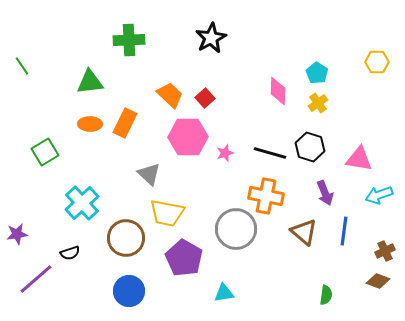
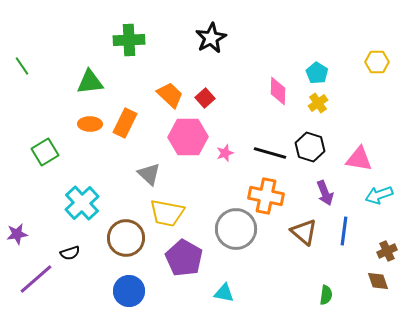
brown cross: moved 2 px right
brown diamond: rotated 50 degrees clockwise
cyan triangle: rotated 20 degrees clockwise
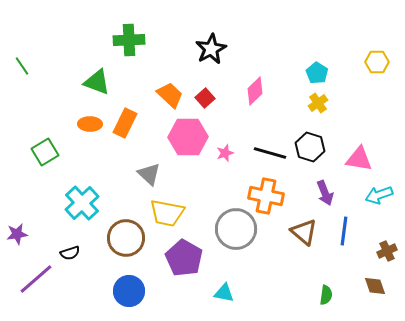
black star: moved 11 px down
green triangle: moved 7 px right; rotated 28 degrees clockwise
pink diamond: moved 23 px left; rotated 44 degrees clockwise
brown diamond: moved 3 px left, 5 px down
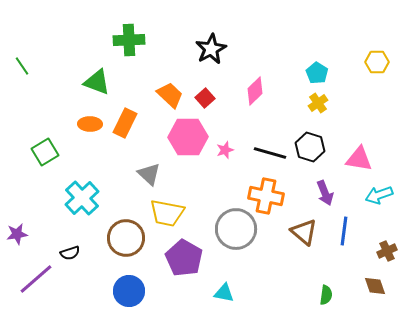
pink star: moved 3 px up
cyan cross: moved 5 px up
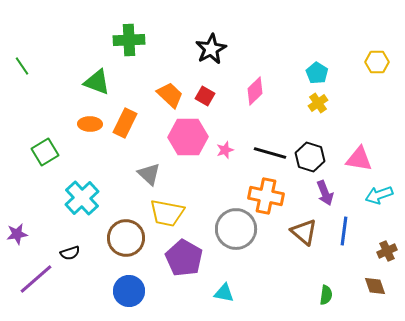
red square: moved 2 px up; rotated 18 degrees counterclockwise
black hexagon: moved 10 px down
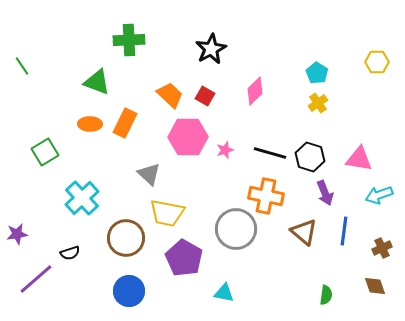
brown cross: moved 5 px left, 3 px up
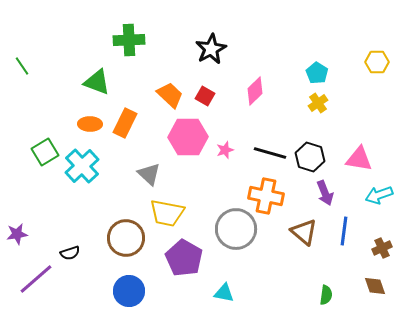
cyan cross: moved 32 px up
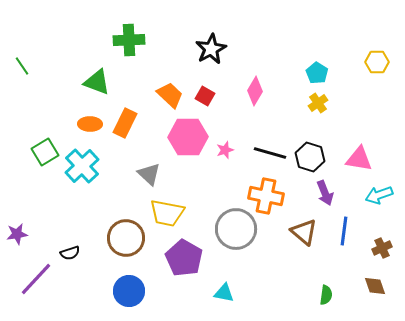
pink diamond: rotated 16 degrees counterclockwise
purple line: rotated 6 degrees counterclockwise
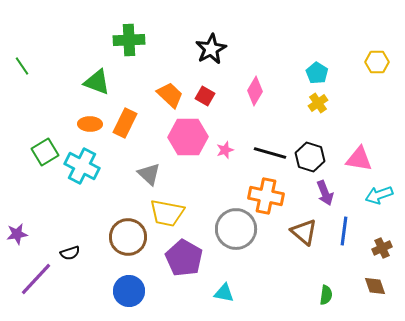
cyan cross: rotated 20 degrees counterclockwise
brown circle: moved 2 px right, 1 px up
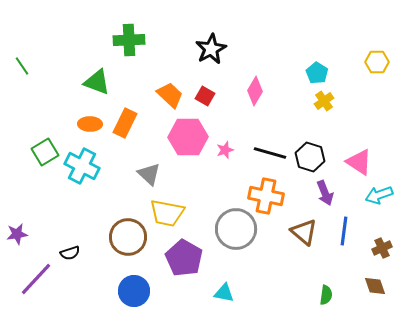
yellow cross: moved 6 px right, 2 px up
pink triangle: moved 3 px down; rotated 24 degrees clockwise
blue circle: moved 5 px right
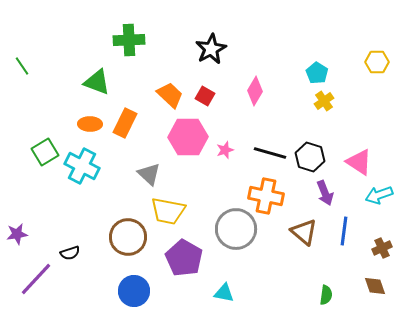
yellow trapezoid: moved 1 px right, 2 px up
